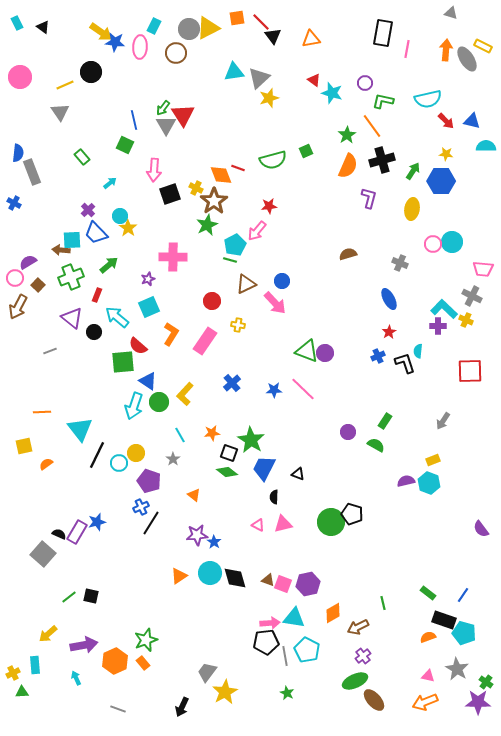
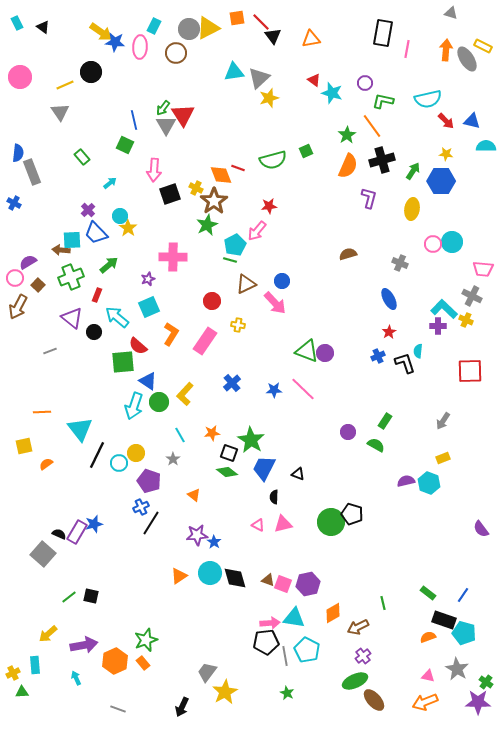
yellow rectangle at (433, 460): moved 10 px right, 2 px up
blue star at (97, 522): moved 3 px left, 2 px down
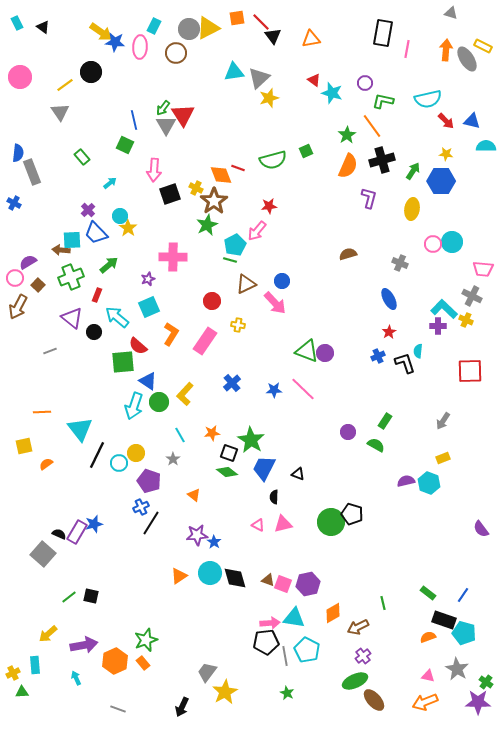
yellow line at (65, 85): rotated 12 degrees counterclockwise
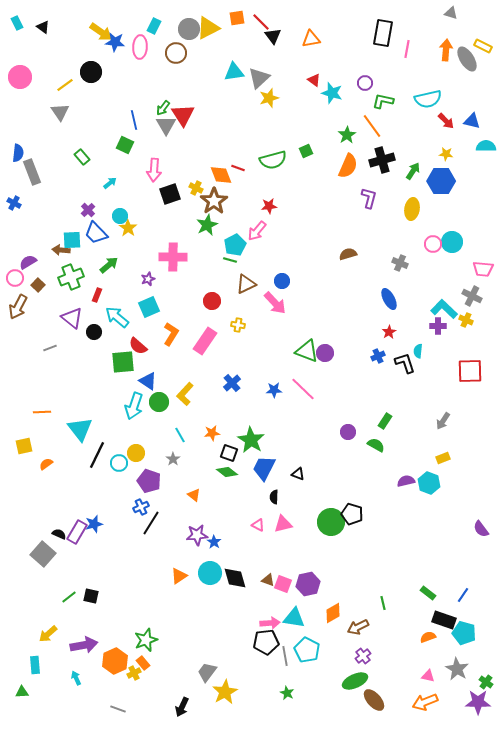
gray line at (50, 351): moved 3 px up
yellow cross at (13, 673): moved 121 px right
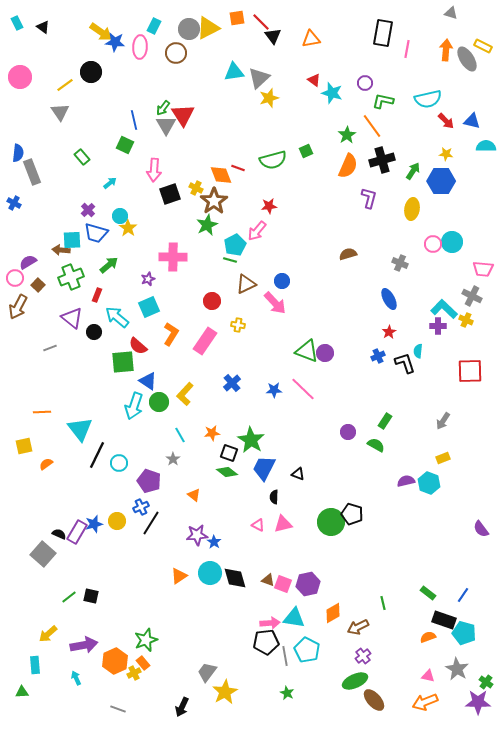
blue trapezoid at (96, 233): rotated 30 degrees counterclockwise
yellow circle at (136, 453): moved 19 px left, 68 px down
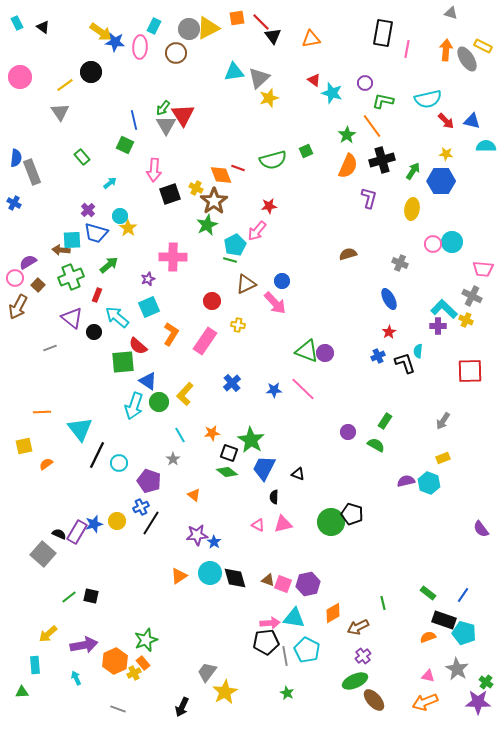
blue semicircle at (18, 153): moved 2 px left, 5 px down
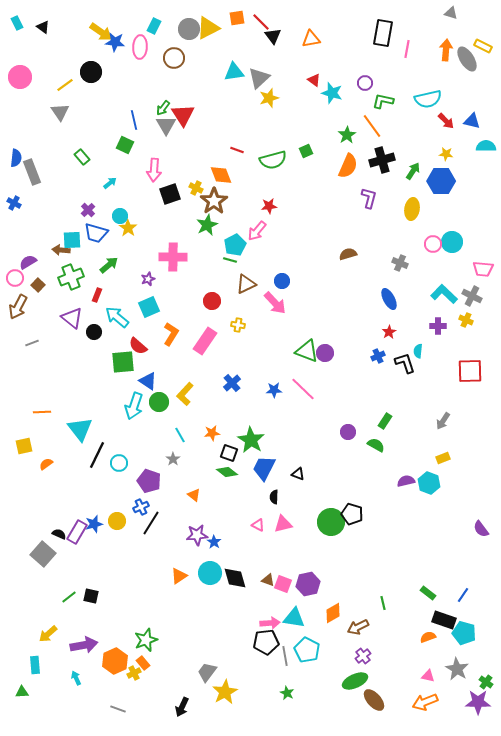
brown circle at (176, 53): moved 2 px left, 5 px down
red line at (238, 168): moved 1 px left, 18 px up
cyan L-shape at (444, 309): moved 15 px up
gray line at (50, 348): moved 18 px left, 5 px up
